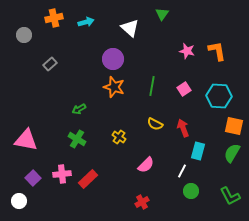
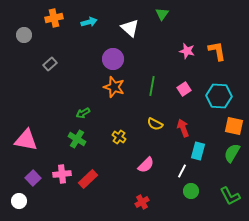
cyan arrow: moved 3 px right
green arrow: moved 4 px right, 4 px down
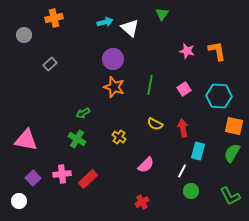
cyan arrow: moved 16 px right
green line: moved 2 px left, 1 px up
red arrow: rotated 12 degrees clockwise
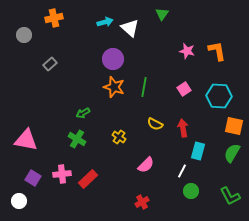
green line: moved 6 px left, 2 px down
purple square: rotated 14 degrees counterclockwise
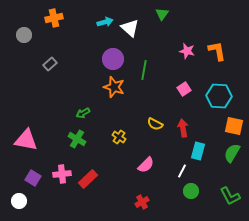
green line: moved 17 px up
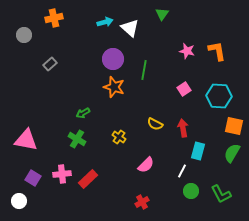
green L-shape: moved 9 px left, 2 px up
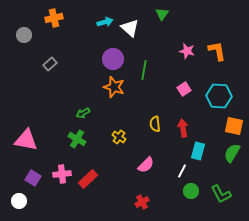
yellow semicircle: rotated 56 degrees clockwise
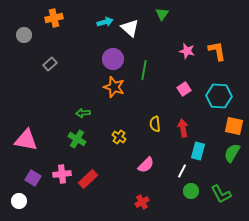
green arrow: rotated 24 degrees clockwise
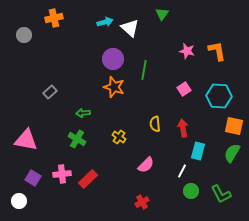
gray rectangle: moved 28 px down
